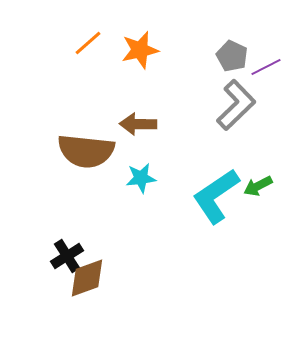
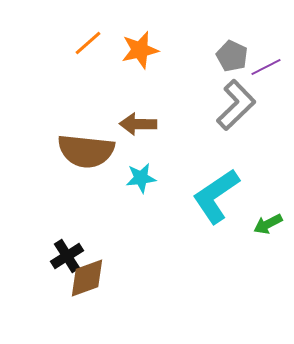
green arrow: moved 10 px right, 38 px down
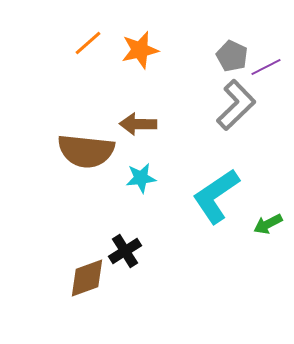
black cross: moved 58 px right, 5 px up
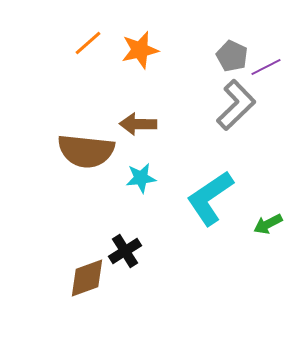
cyan L-shape: moved 6 px left, 2 px down
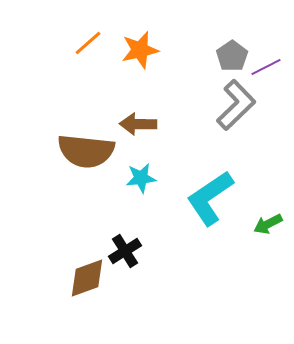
gray pentagon: rotated 12 degrees clockwise
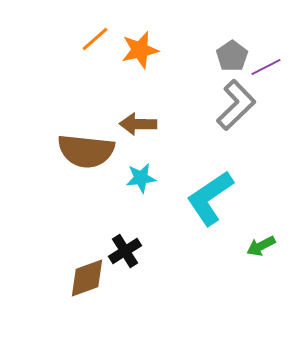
orange line: moved 7 px right, 4 px up
green arrow: moved 7 px left, 22 px down
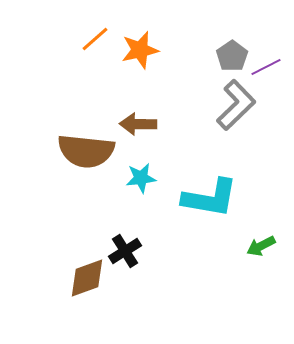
cyan L-shape: rotated 136 degrees counterclockwise
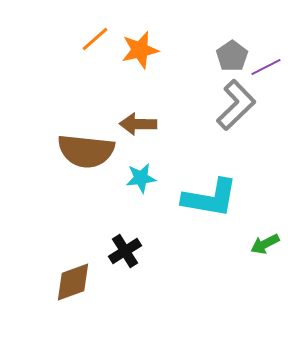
green arrow: moved 4 px right, 2 px up
brown diamond: moved 14 px left, 4 px down
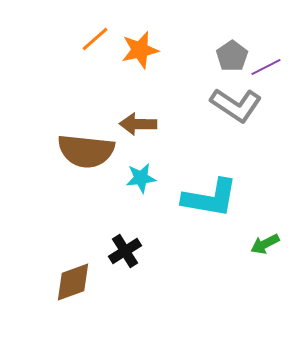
gray L-shape: rotated 78 degrees clockwise
